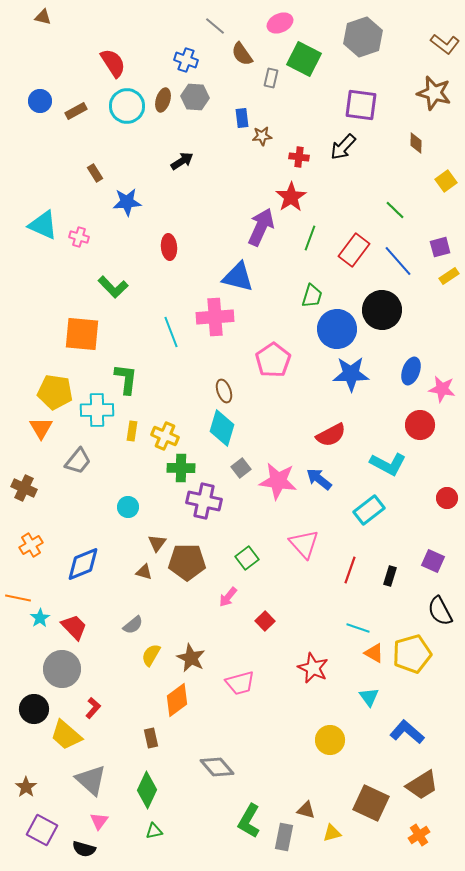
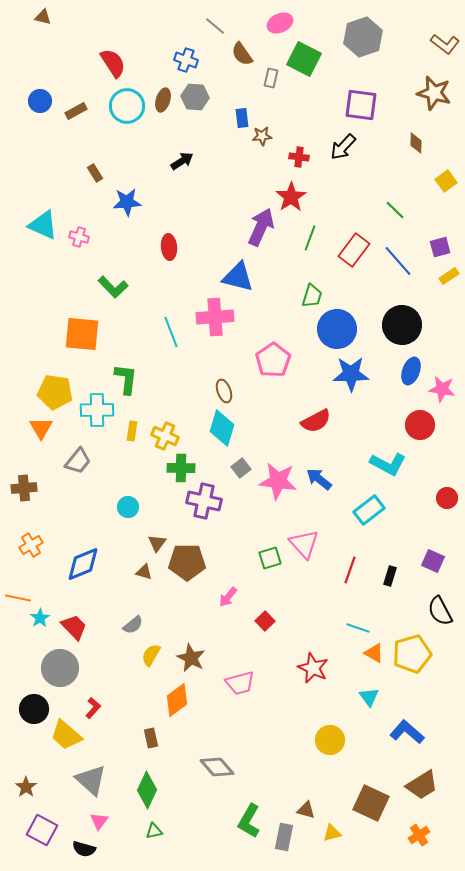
black circle at (382, 310): moved 20 px right, 15 px down
red semicircle at (331, 435): moved 15 px left, 14 px up
brown cross at (24, 488): rotated 30 degrees counterclockwise
green square at (247, 558): moved 23 px right; rotated 20 degrees clockwise
gray circle at (62, 669): moved 2 px left, 1 px up
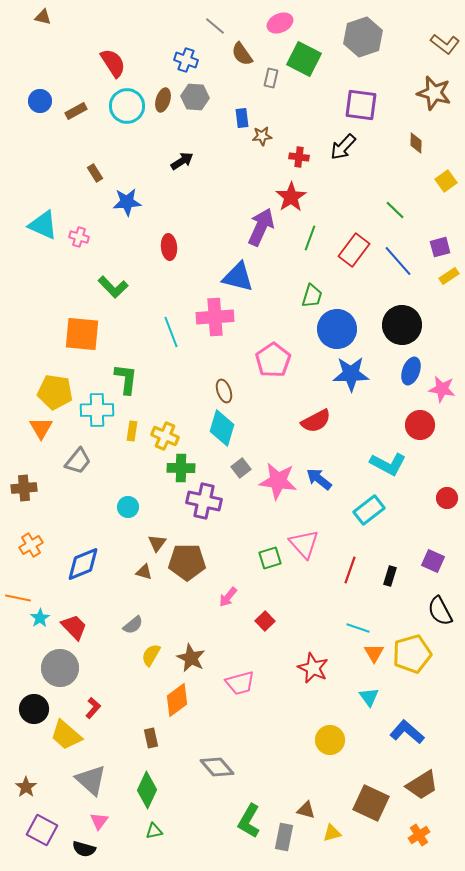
orange triangle at (374, 653): rotated 30 degrees clockwise
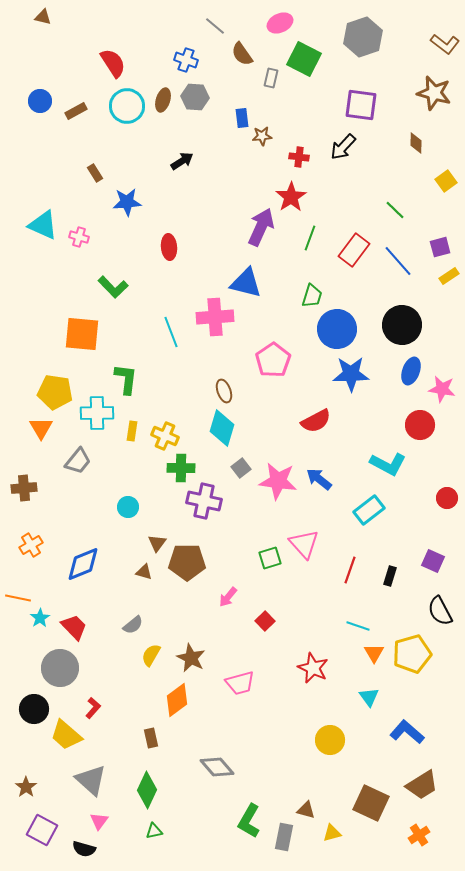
blue triangle at (238, 277): moved 8 px right, 6 px down
cyan cross at (97, 410): moved 3 px down
cyan line at (358, 628): moved 2 px up
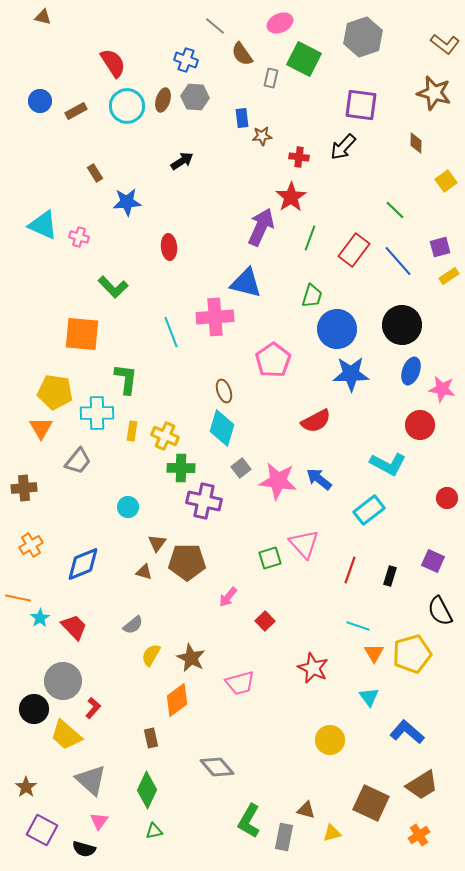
gray circle at (60, 668): moved 3 px right, 13 px down
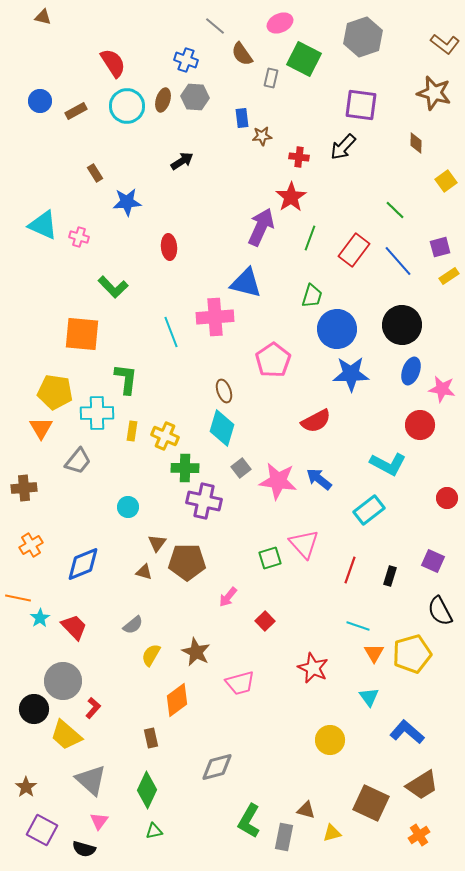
green cross at (181, 468): moved 4 px right
brown star at (191, 658): moved 5 px right, 6 px up
gray diamond at (217, 767): rotated 64 degrees counterclockwise
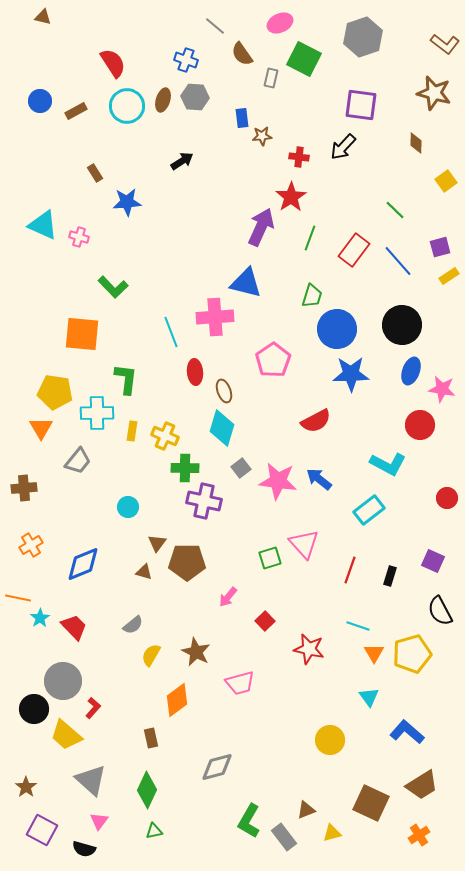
red ellipse at (169, 247): moved 26 px right, 125 px down
red star at (313, 668): moved 4 px left, 19 px up; rotated 12 degrees counterclockwise
brown triangle at (306, 810): rotated 36 degrees counterclockwise
gray rectangle at (284, 837): rotated 48 degrees counterclockwise
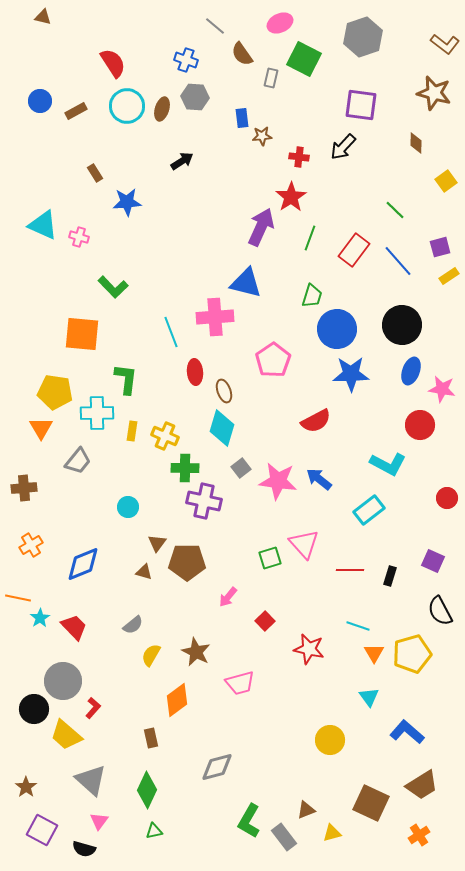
brown ellipse at (163, 100): moved 1 px left, 9 px down
red line at (350, 570): rotated 72 degrees clockwise
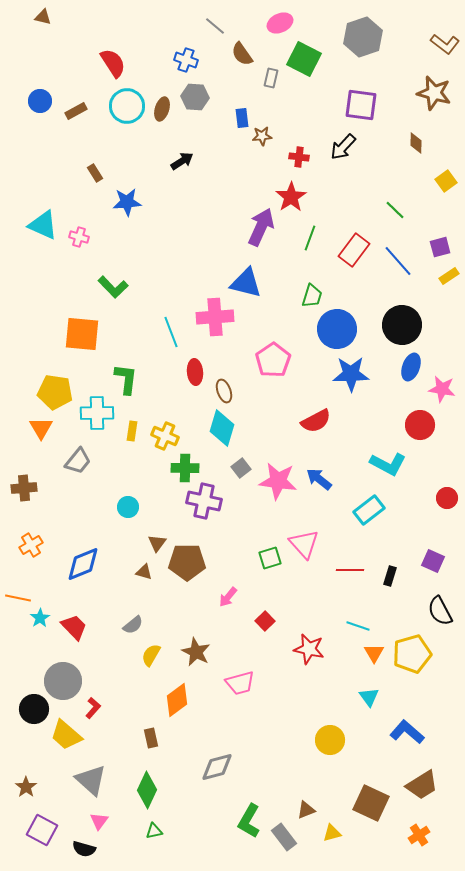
blue ellipse at (411, 371): moved 4 px up
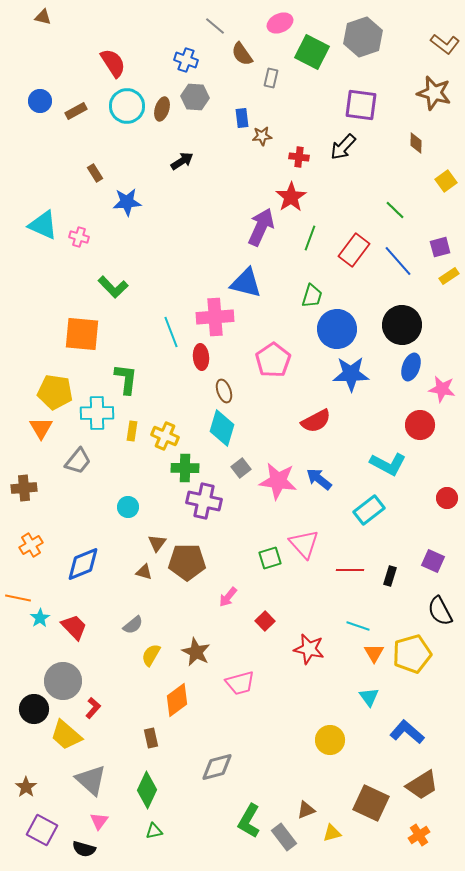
green square at (304, 59): moved 8 px right, 7 px up
red ellipse at (195, 372): moved 6 px right, 15 px up
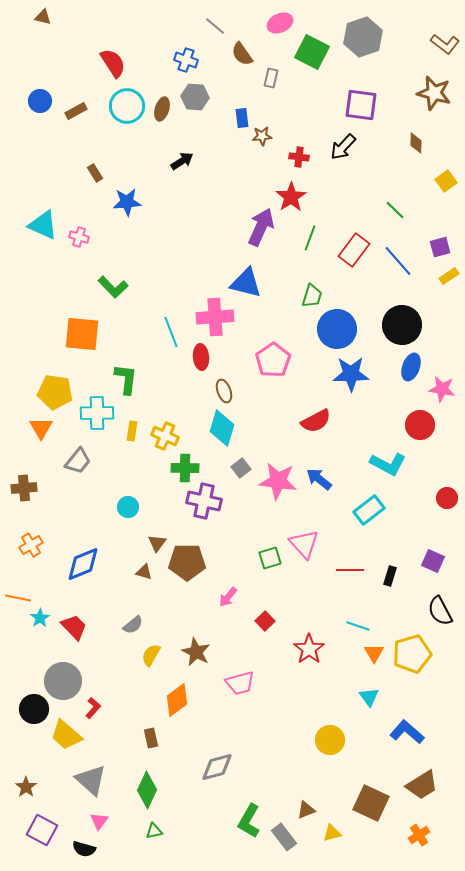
red star at (309, 649): rotated 24 degrees clockwise
